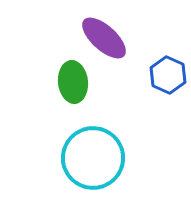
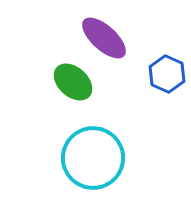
blue hexagon: moved 1 px left, 1 px up
green ellipse: rotated 42 degrees counterclockwise
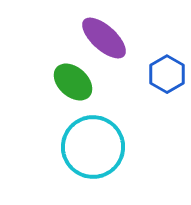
blue hexagon: rotated 6 degrees clockwise
cyan circle: moved 11 px up
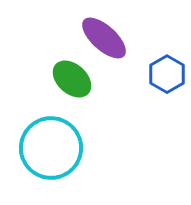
green ellipse: moved 1 px left, 3 px up
cyan circle: moved 42 px left, 1 px down
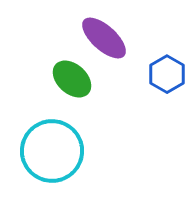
cyan circle: moved 1 px right, 3 px down
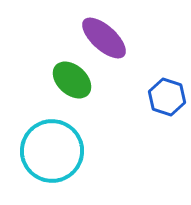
blue hexagon: moved 23 px down; rotated 12 degrees counterclockwise
green ellipse: moved 1 px down
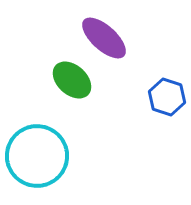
cyan circle: moved 15 px left, 5 px down
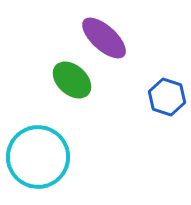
cyan circle: moved 1 px right, 1 px down
